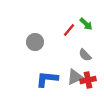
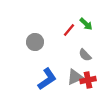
blue L-shape: rotated 140 degrees clockwise
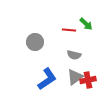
red line: rotated 56 degrees clockwise
gray semicircle: moved 11 px left; rotated 32 degrees counterclockwise
gray triangle: rotated 12 degrees counterclockwise
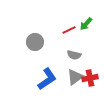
green arrow: rotated 88 degrees clockwise
red line: rotated 32 degrees counterclockwise
red cross: moved 2 px right, 2 px up
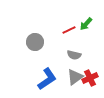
red cross: rotated 14 degrees counterclockwise
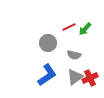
green arrow: moved 1 px left, 5 px down
red line: moved 3 px up
gray circle: moved 13 px right, 1 px down
blue L-shape: moved 4 px up
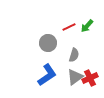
green arrow: moved 2 px right, 3 px up
gray semicircle: rotated 88 degrees counterclockwise
